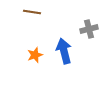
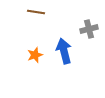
brown line: moved 4 px right
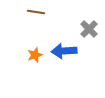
gray cross: rotated 30 degrees counterclockwise
blue arrow: rotated 80 degrees counterclockwise
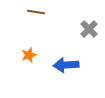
blue arrow: moved 2 px right, 14 px down
orange star: moved 6 px left
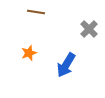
orange star: moved 2 px up
blue arrow: rotated 55 degrees counterclockwise
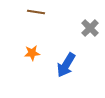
gray cross: moved 1 px right, 1 px up
orange star: moved 3 px right; rotated 14 degrees clockwise
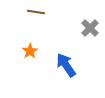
orange star: moved 2 px left, 2 px up; rotated 28 degrees counterclockwise
blue arrow: rotated 115 degrees clockwise
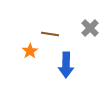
brown line: moved 14 px right, 22 px down
blue arrow: rotated 145 degrees counterclockwise
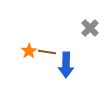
brown line: moved 3 px left, 18 px down
orange star: moved 1 px left
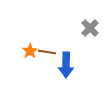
orange star: moved 1 px right
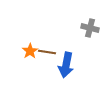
gray cross: rotated 30 degrees counterclockwise
blue arrow: rotated 10 degrees clockwise
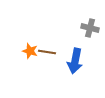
orange star: rotated 21 degrees counterclockwise
blue arrow: moved 9 px right, 4 px up
